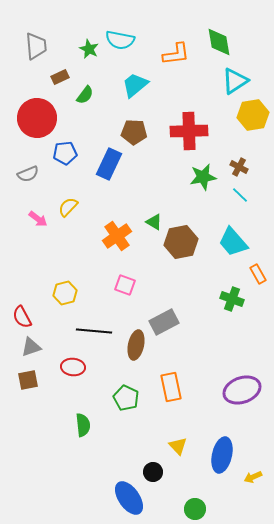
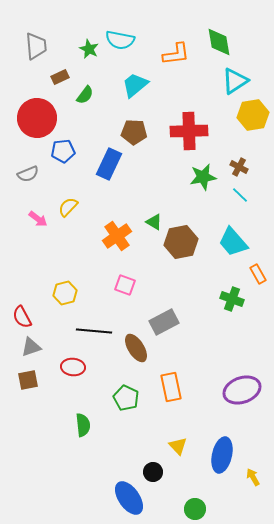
blue pentagon at (65, 153): moved 2 px left, 2 px up
brown ellipse at (136, 345): moved 3 px down; rotated 44 degrees counterclockwise
yellow arrow at (253, 477): rotated 84 degrees clockwise
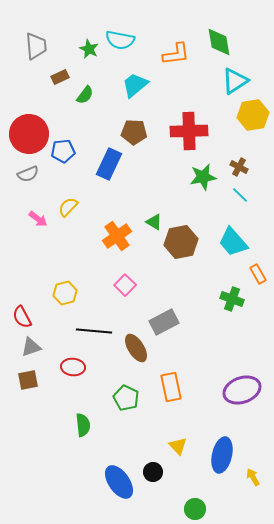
red circle at (37, 118): moved 8 px left, 16 px down
pink square at (125, 285): rotated 25 degrees clockwise
blue ellipse at (129, 498): moved 10 px left, 16 px up
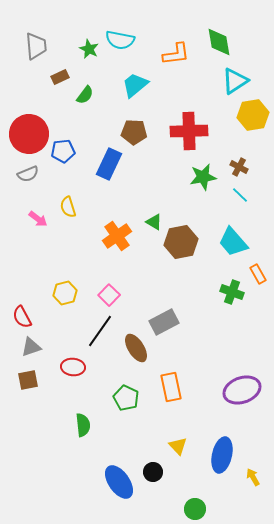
yellow semicircle at (68, 207): rotated 60 degrees counterclockwise
pink square at (125, 285): moved 16 px left, 10 px down
green cross at (232, 299): moved 7 px up
black line at (94, 331): moved 6 px right; rotated 60 degrees counterclockwise
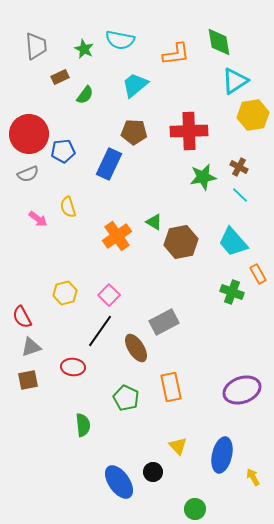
green star at (89, 49): moved 5 px left
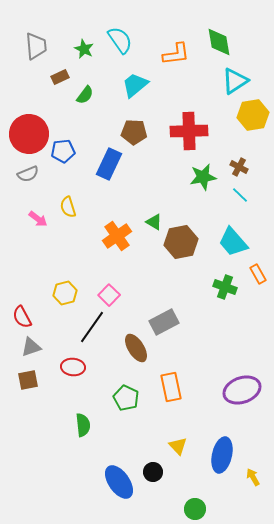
cyan semicircle at (120, 40): rotated 136 degrees counterclockwise
green cross at (232, 292): moved 7 px left, 5 px up
black line at (100, 331): moved 8 px left, 4 px up
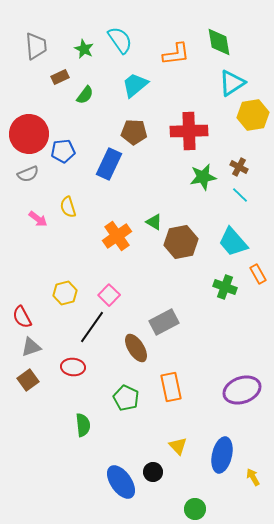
cyan triangle at (235, 81): moved 3 px left, 2 px down
brown square at (28, 380): rotated 25 degrees counterclockwise
blue ellipse at (119, 482): moved 2 px right
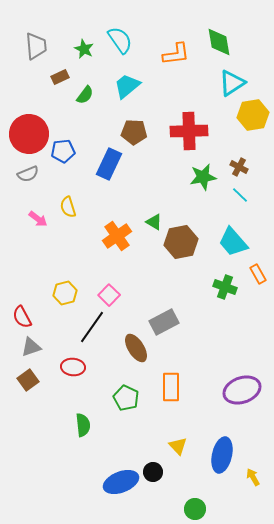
cyan trapezoid at (135, 85): moved 8 px left, 1 px down
orange rectangle at (171, 387): rotated 12 degrees clockwise
blue ellipse at (121, 482): rotated 76 degrees counterclockwise
